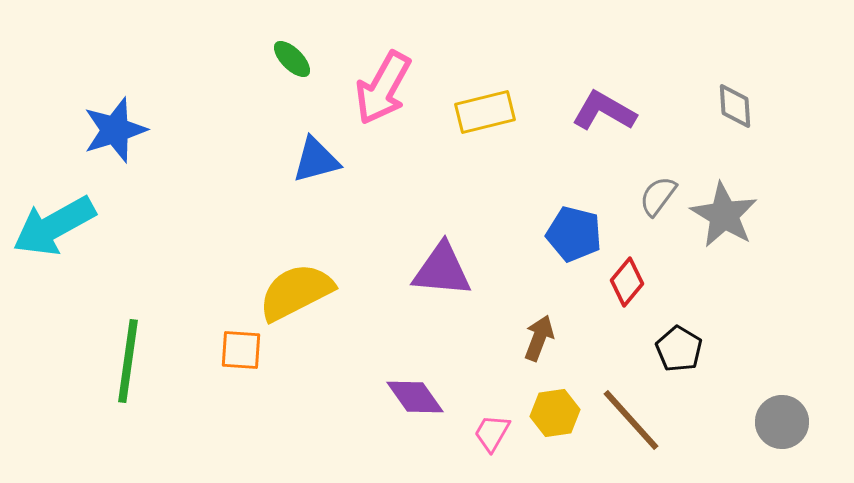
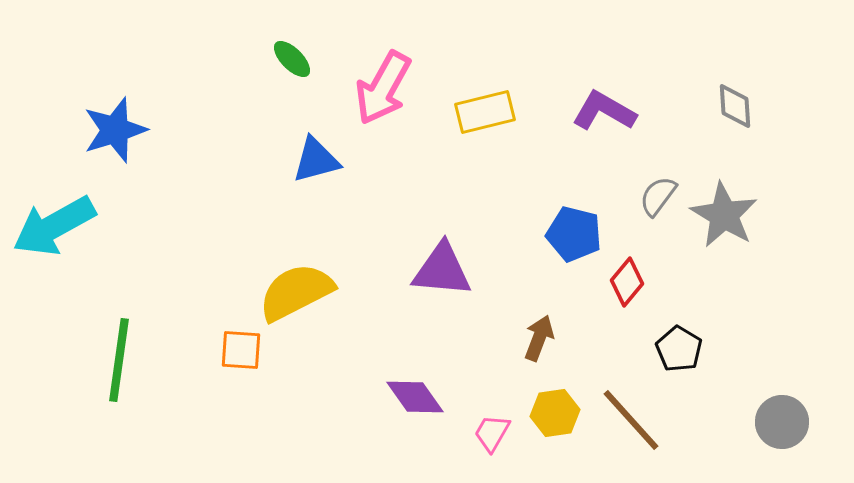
green line: moved 9 px left, 1 px up
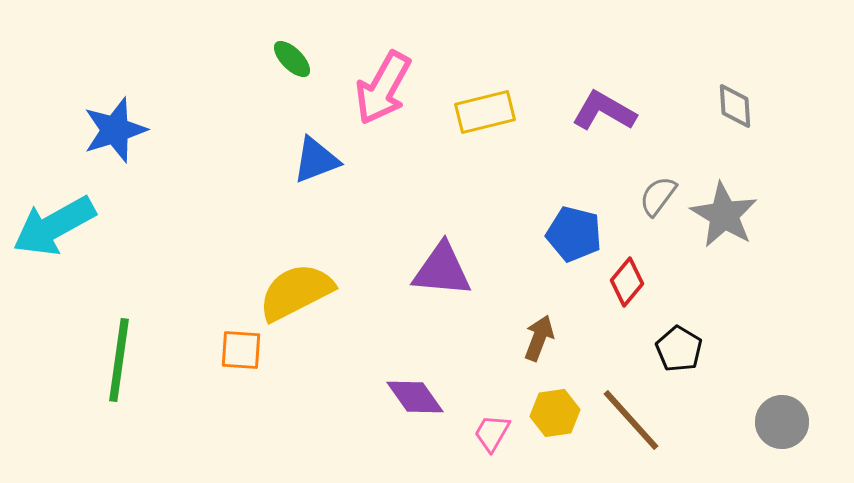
blue triangle: rotated 6 degrees counterclockwise
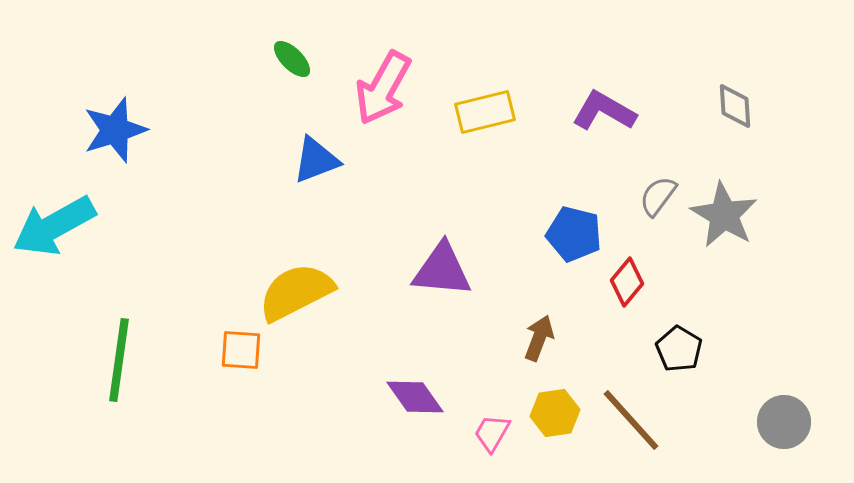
gray circle: moved 2 px right
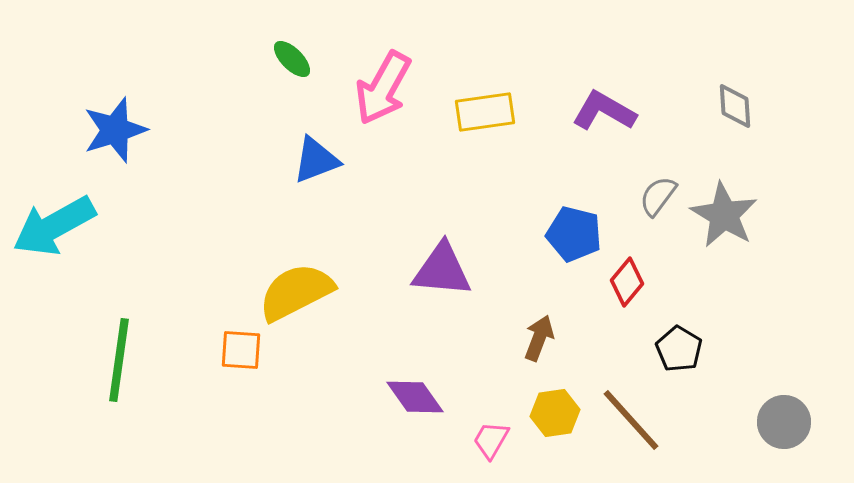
yellow rectangle: rotated 6 degrees clockwise
pink trapezoid: moved 1 px left, 7 px down
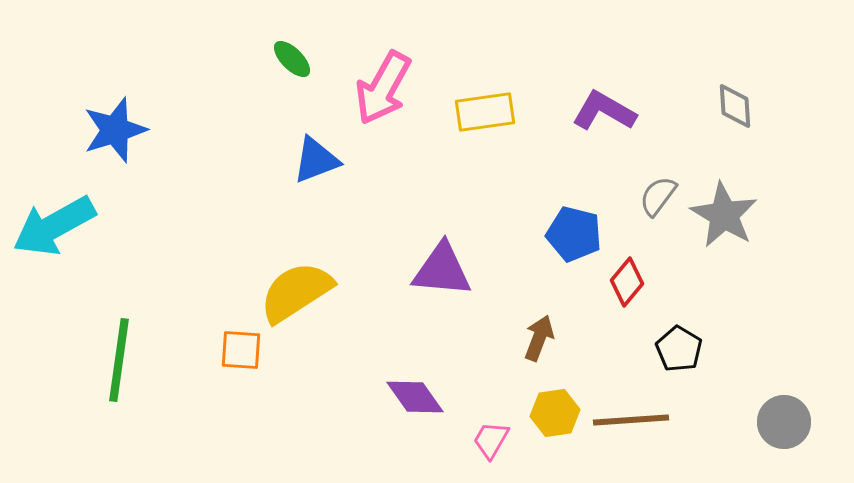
yellow semicircle: rotated 6 degrees counterclockwise
brown line: rotated 52 degrees counterclockwise
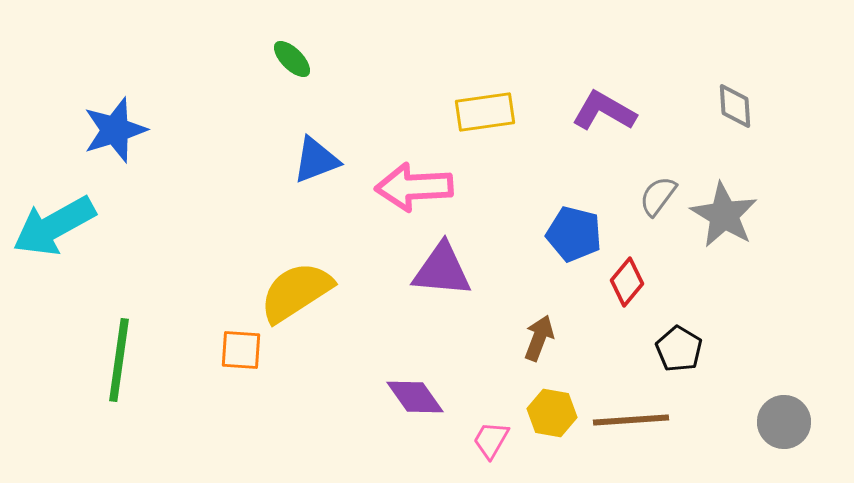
pink arrow: moved 31 px right, 99 px down; rotated 58 degrees clockwise
yellow hexagon: moved 3 px left; rotated 18 degrees clockwise
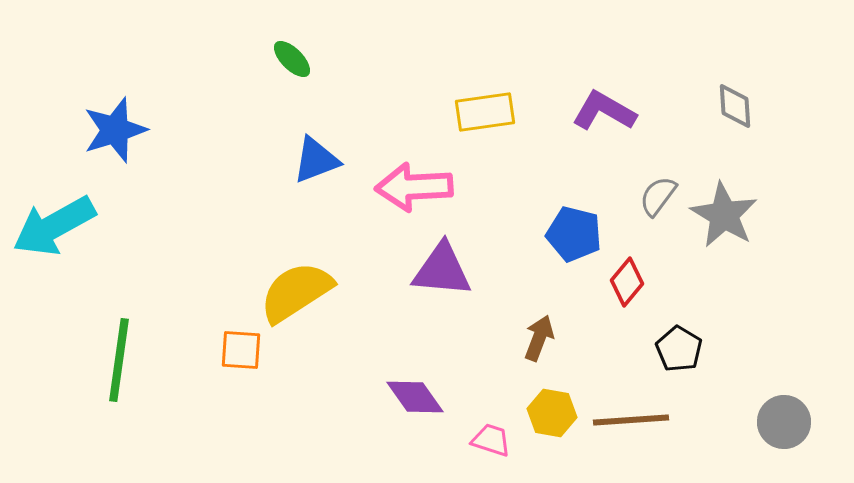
pink trapezoid: rotated 78 degrees clockwise
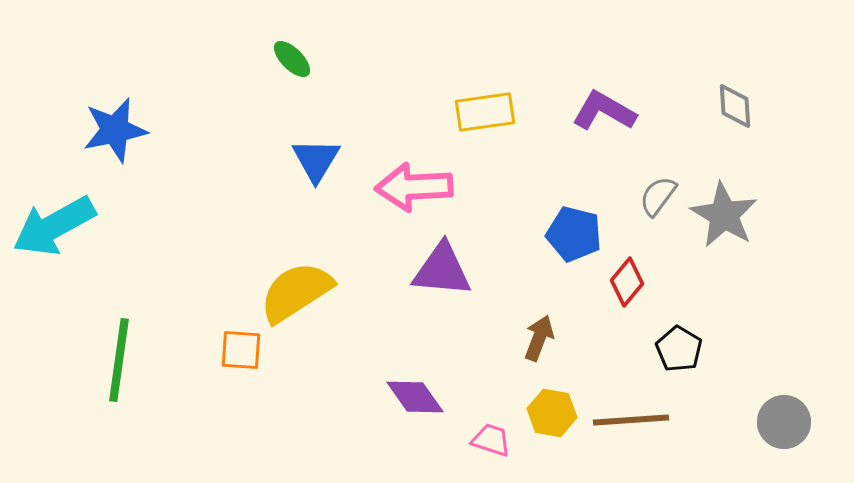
blue star: rotated 6 degrees clockwise
blue triangle: rotated 38 degrees counterclockwise
